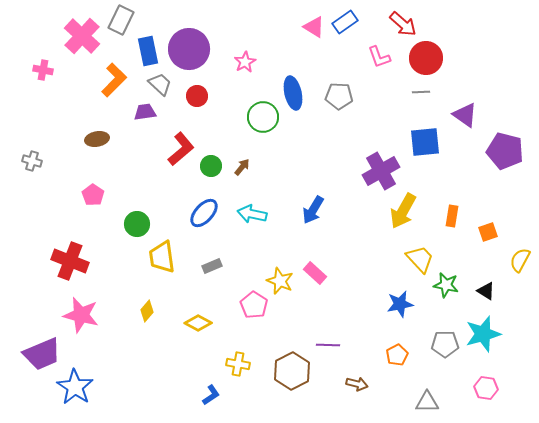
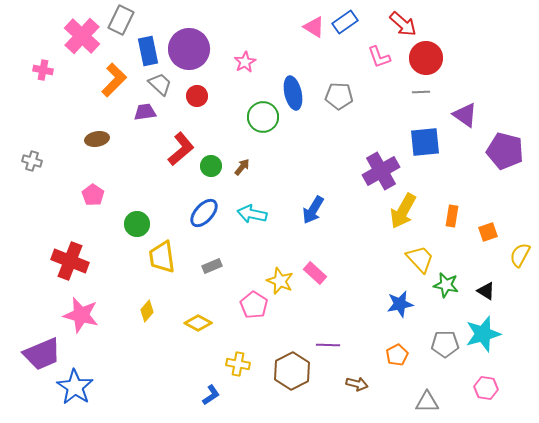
yellow semicircle at (520, 260): moved 5 px up
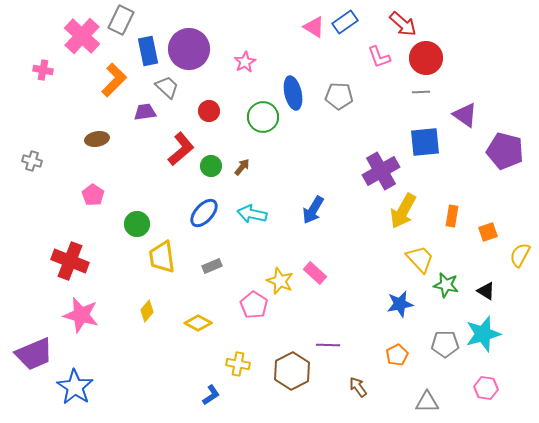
gray trapezoid at (160, 84): moved 7 px right, 3 px down
red circle at (197, 96): moved 12 px right, 15 px down
purple trapezoid at (42, 354): moved 8 px left
brown arrow at (357, 384): moved 1 px right, 3 px down; rotated 140 degrees counterclockwise
